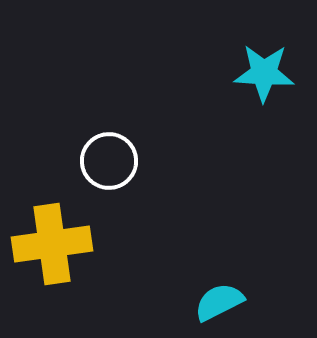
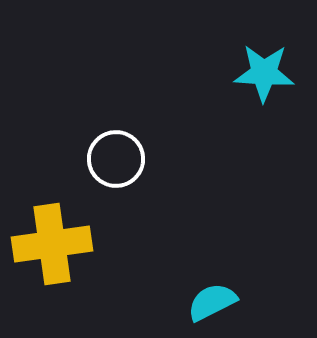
white circle: moved 7 px right, 2 px up
cyan semicircle: moved 7 px left
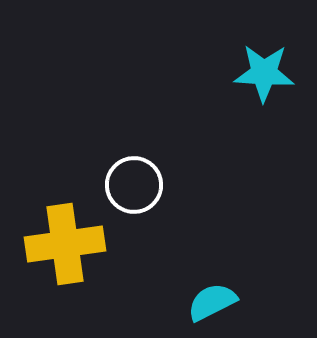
white circle: moved 18 px right, 26 px down
yellow cross: moved 13 px right
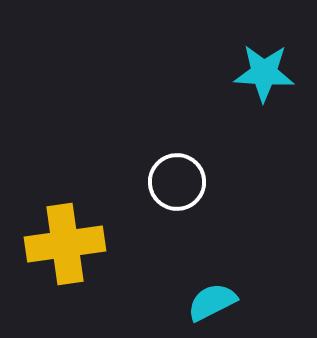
white circle: moved 43 px right, 3 px up
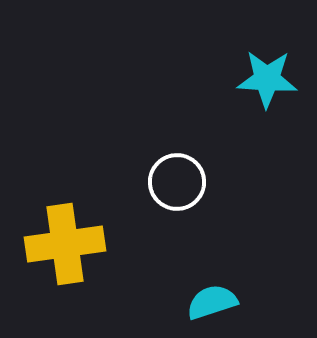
cyan star: moved 3 px right, 6 px down
cyan semicircle: rotated 9 degrees clockwise
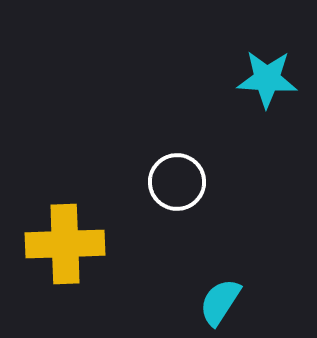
yellow cross: rotated 6 degrees clockwise
cyan semicircle: moved 8 px right; rotated 39 degrees counterclockwise
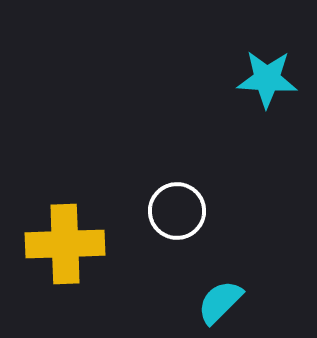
white circle: moved 29 px down
cyan semicircle: rotated 12 degrees clockwise
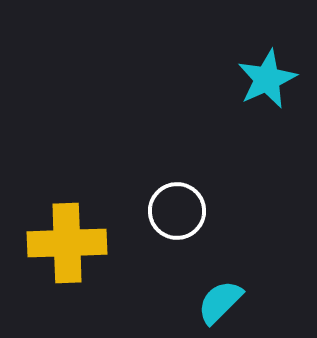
cyan star: rotated 28 degrees counterclockwise
yellow cross: moved 2 px right, 1 px up
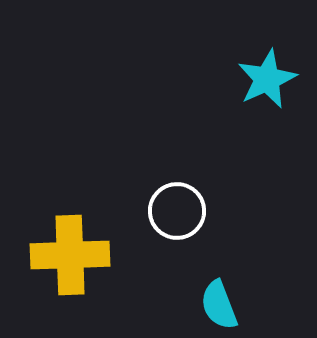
yellow cross: moved 3 px right, 12 px down
cyan semicircle: moved 1 px left, 3 px down; rotated 66 degrees counterclockwise
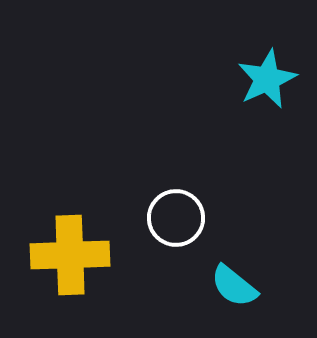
white circle: moved 1 px left, 7 px down
cyan semicircle: moved 15 px right, 19 px up; rotated 30 degrees counterclockwise
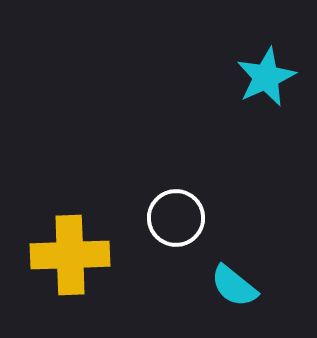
cyan star: moved 1 px left, 2 px up
